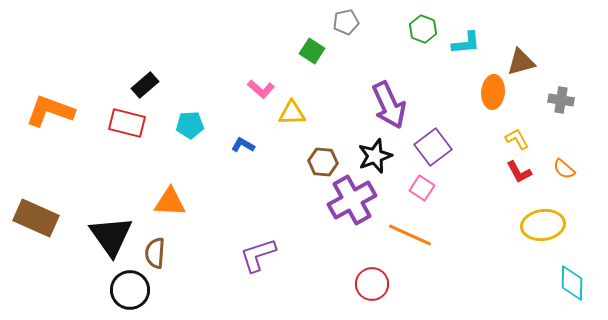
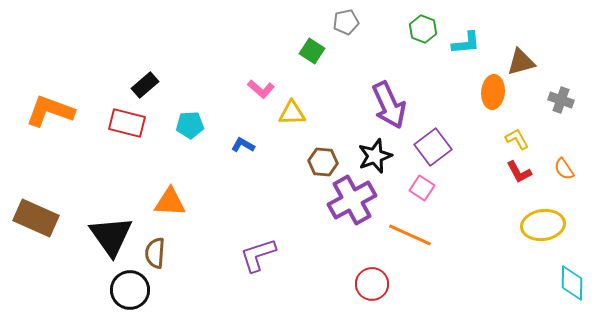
gray cross: rotated 10 degrees clockwise
orange semicircle: rotated 15 degrees clockwise
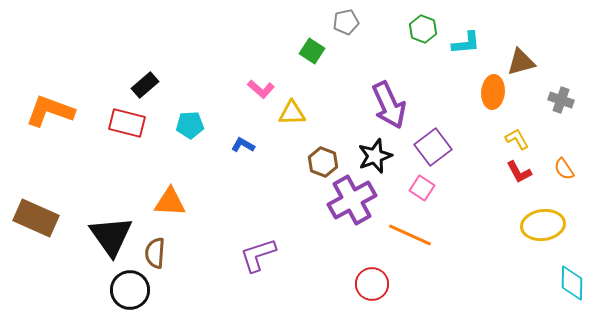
brown hexagon: rotated 16 degrees clockwise
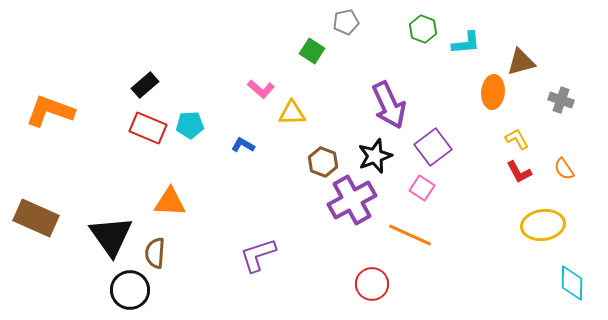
red rectangle: moved 21 px right, 5 px down; rotated 9 degrees clockwise
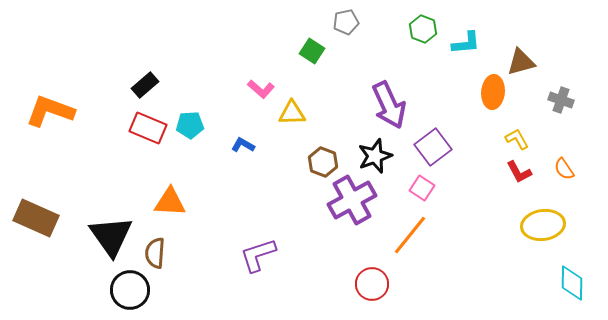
orange line: rotated 75 degrees counterclockwise
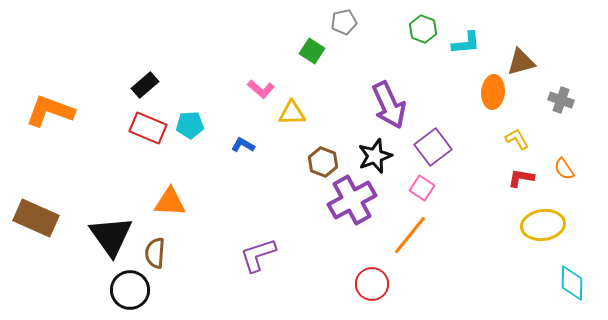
gray pentagon: moved 2 px left
red L-shape: moved 2 px right, 6 px down; rotated 128 degrees clockwise
